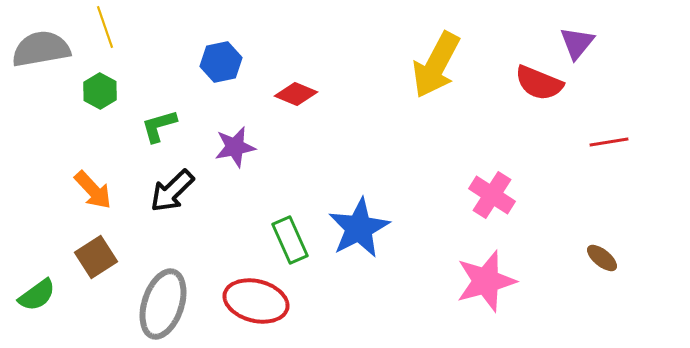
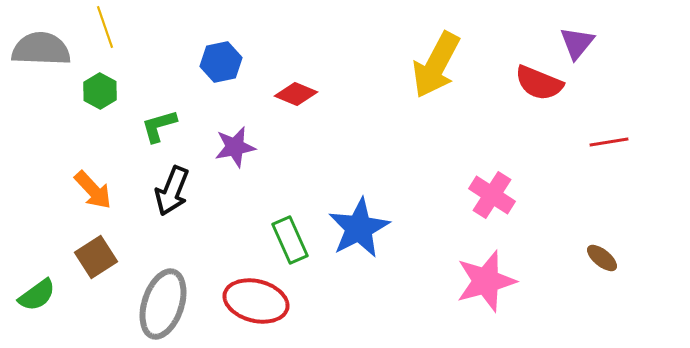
gray semicircle: rotated 12 degrees clockwise
black arrow: rotated 24 degrees counterclockwise
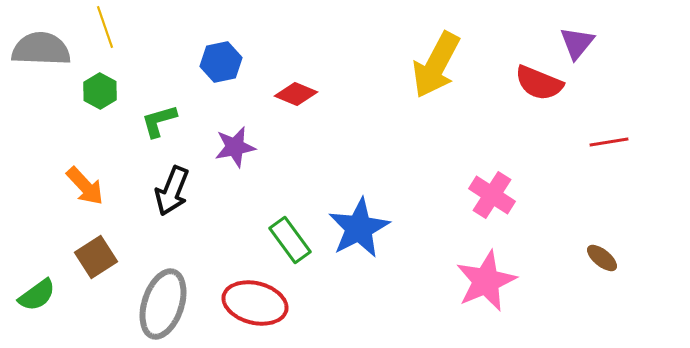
green L-shape: moved 5 px up
orange arrow: moved 8 px left, 4 px up
green rectangle: rotated 12 degrees counterclockwise
pink star: rotated 8 degrees counterclockwise
red ellipse: moved 1 px left, 2 px down
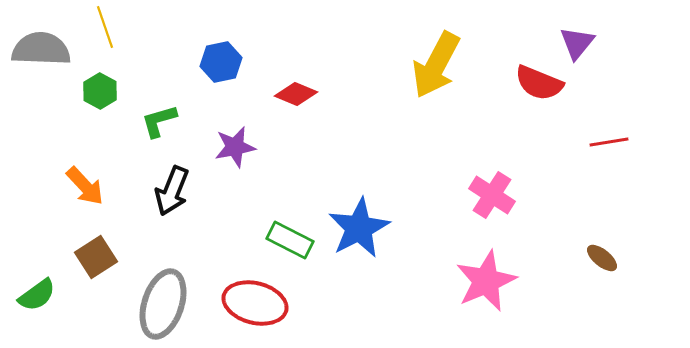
green rectangle: rotated 27 degrees counterclockwise
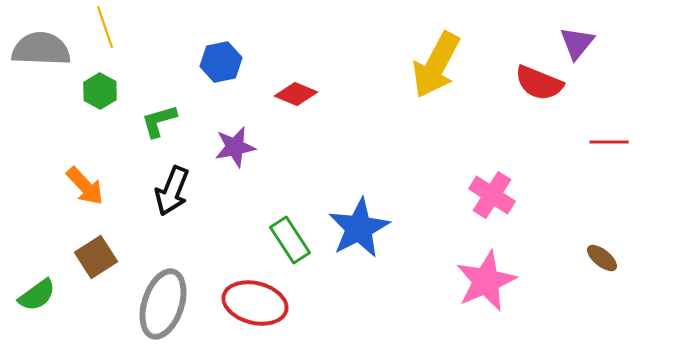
red line: rotated 9 degrees clockwise
green rectangle: rotated 30 degrees clockwise
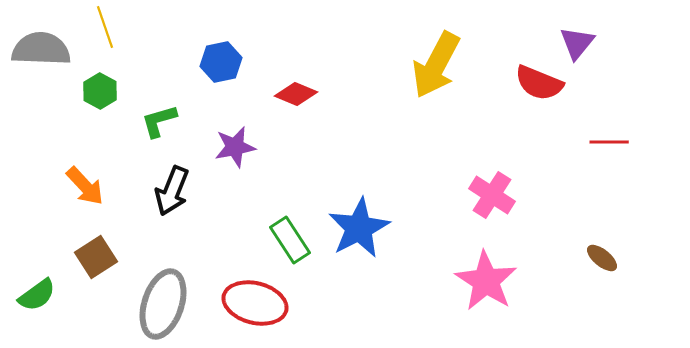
pink star: rotated 16 degrees counterclockwise
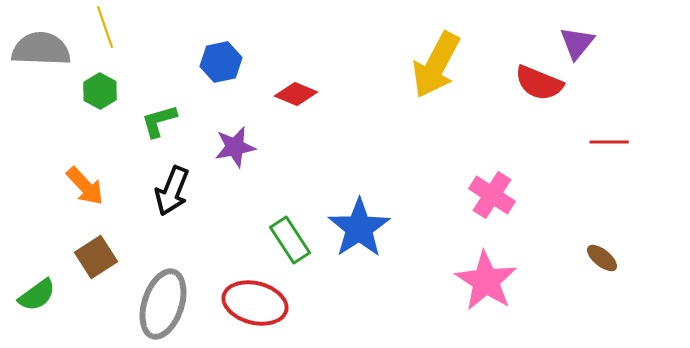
blue star: rotated 6 degrees counterclockwise
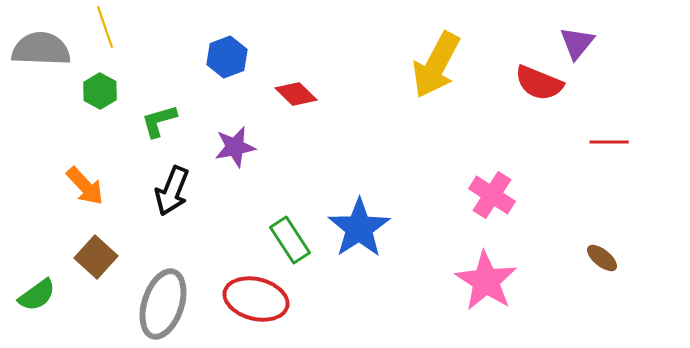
blue hexagon: moved 6 px right, 5 px up; rotated 9 degrees counterclockwise
red diamond: rotated 21 degrees clockwise
brown square: rotated 15 degrees counterclockwise
red ellipse: moved 1 px right, 4 px up
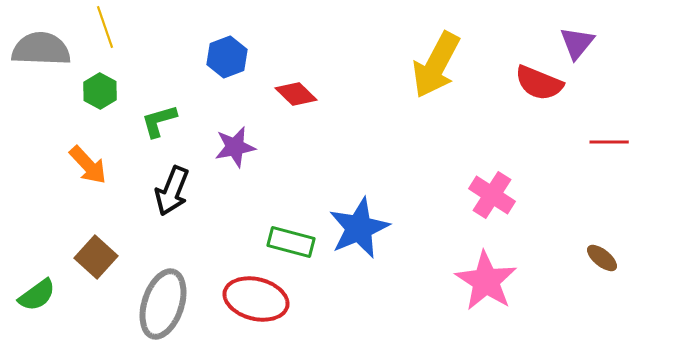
orange arrow: moved 3 px right, 21 px up
blue star: rotated 10 degrees clockwise
green rectangle: moved 1 px right, 2 px down; rotated 42 degrees counterclockwise
